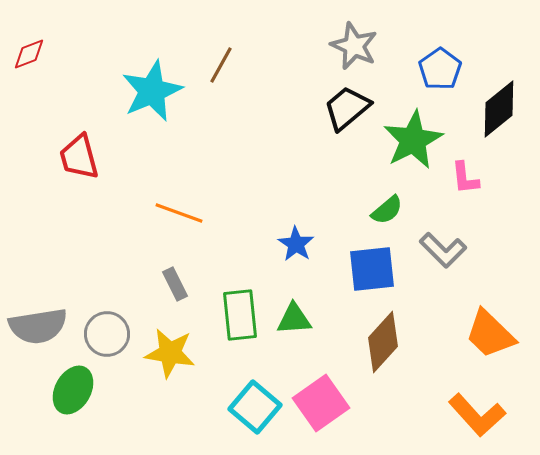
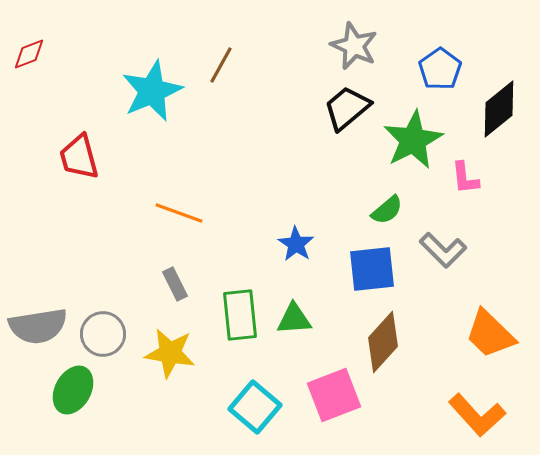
gray circle: moved 4 px left
pink square: moved 13 px right, 8 px up; rotated 14 degrees clockwise
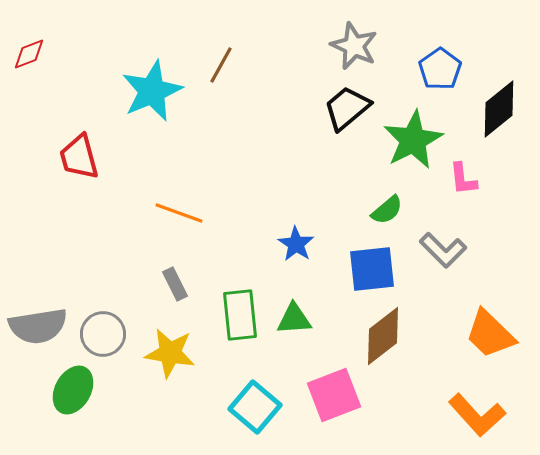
pink L-shape: moved 2 px left, 1 px down
brown diamond: moved 6 px up; rotated 10 degrees clockwise
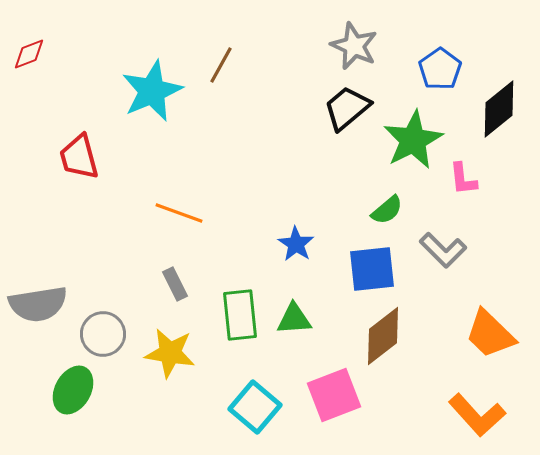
gray semicircle: moved 22 px up
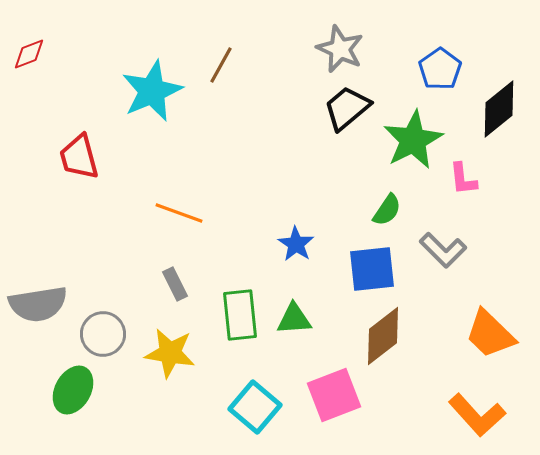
gray star: moved 14 px left, 3 px down
green semicircle: rotated 16 degrees counterclockwise
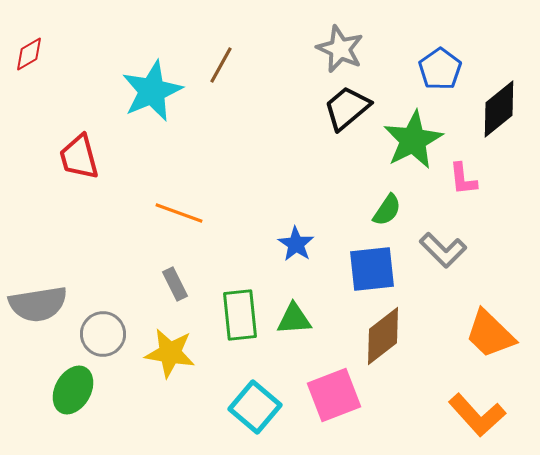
red diamond: rotated 9 degrees counterclockwise
